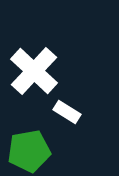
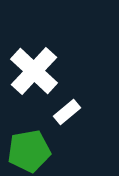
white rectangle: rotated 72 degrees counterclockwise
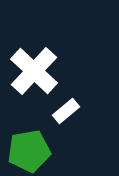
white rectangle: moved 1 px left, 1 px up
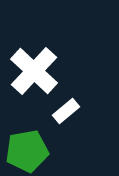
green pentagon: moved 2 px left
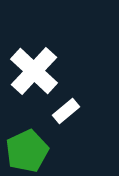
green pentagon: rotated 15 degrees counterclockwise
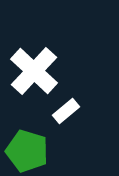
green pentagon: rotated 30 degrees counterclockwise
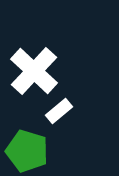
white rectangle: moved 7 px left
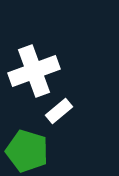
white cross: rotated 27 degrees clockwise
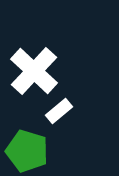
white cross: rotated 27 degrees counterclockwise
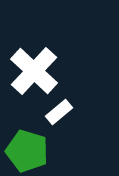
white rectangle: moved 1 px down
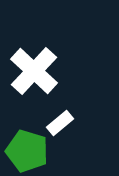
white rectangle: moved 1 px right, 11 px down
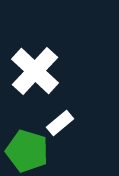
white cross: moved 1 px right
